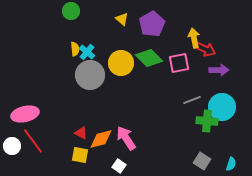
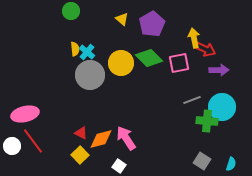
yellow square: rotated 36 degrees clockwise
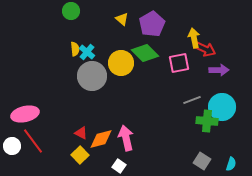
green diamond: moved 4 px left, 5 px up
gray circle: moved 2 px right, 1 px down
pink arrow: rotated 20 degrees clockwise
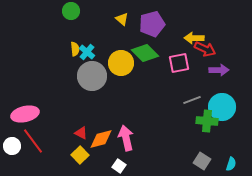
purple pentagon: rotated 15 degrees clockwise
yellow arrow: rotated 78 degrees counterclockwise
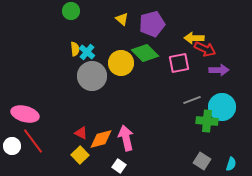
pink ellipse: rotated 28 degrees clockwise
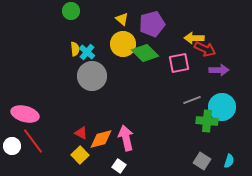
yellow circle: moved 2 px right, 19 px up
cyan semicircle: moved 2 px left, 3 px up
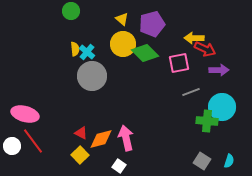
gray line: moved 1 px left, 8 px up
